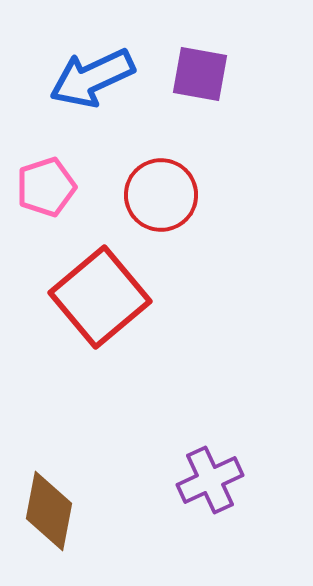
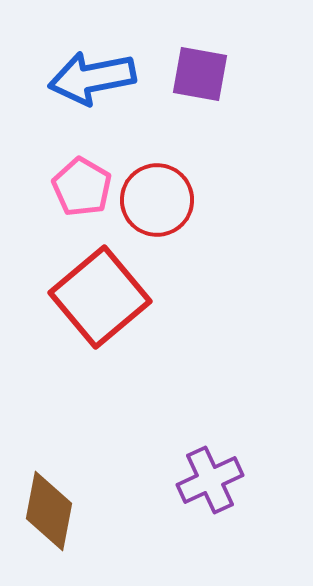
blue arrow: rotated 14 degrees clockwise
pink pentagon: moved 36 px right; rotated 24 degrees counterclockwise
red circle: moved 4 px left, 5 px down
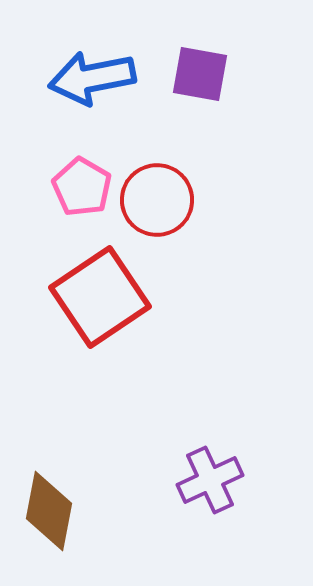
red square: rotated 6 degrees clockwise
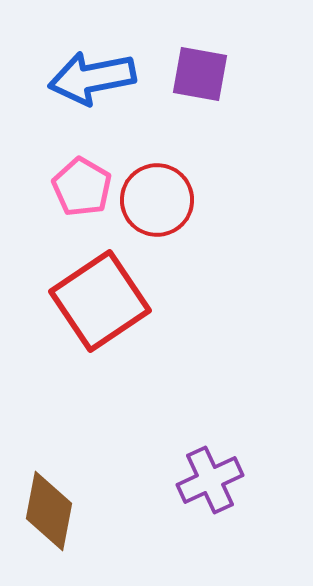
red square: moved 4 px down
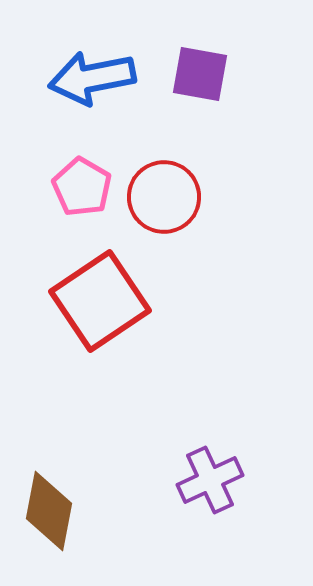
red circle: moved 7 px right, 3 px up
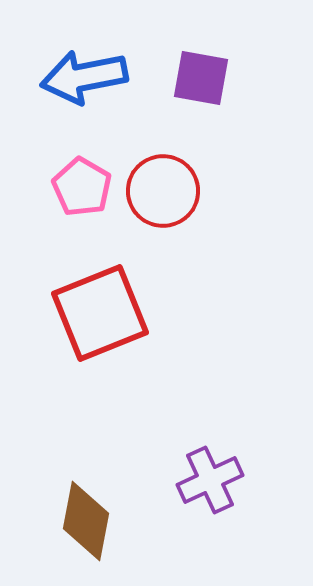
purple square: moved 1 px right, 4 px down
blue arrow: moved 8 px left, 1 px up
red circle: moved 1 px left, 6 px up
red square: moved 12 px down; rotated 12 degrees clockwise
brown diamond: moved 37 px right, 10 px down
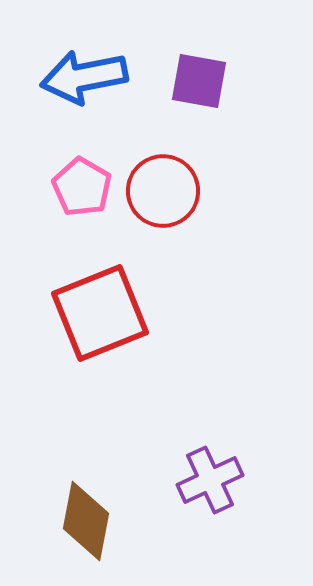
purple square: moved 2 px left, 3 px down
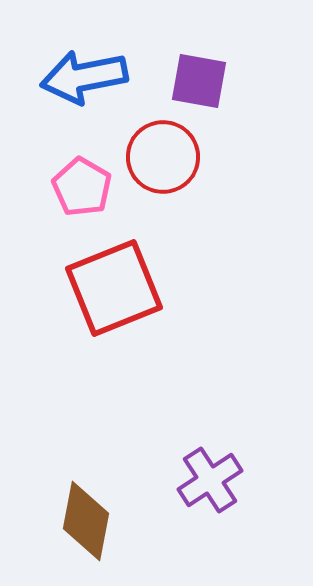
red circle: moved 34 px up
red square: moved 14 px right, 25 px up
purple cross: rotated 8 degrees counterclockwise
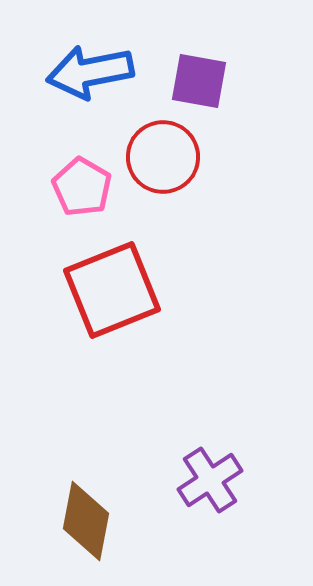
blue arrow: moved 6 px right, 5 px up
red square: moved 2 px left, 2 px down
